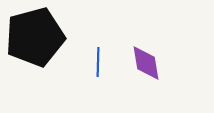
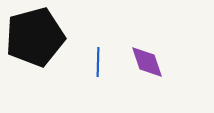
purple diamond: moved 1 px right, 1 px up; rotated 9 degrees counterclockwise
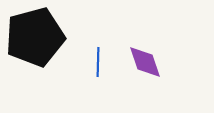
purple diamond: moved 2 px left
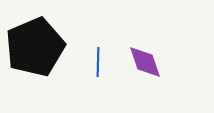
black pentagon: moved 10 px down; rotated 8 degrees counterclockwise
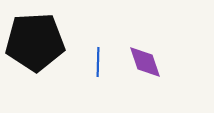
black pentagon: moved 5 px up; rotated 20 degrees clockwise
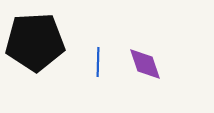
purple diamond: moved 2 px down
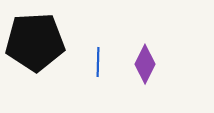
purple diamond: rotated 45 degrees clockwise
